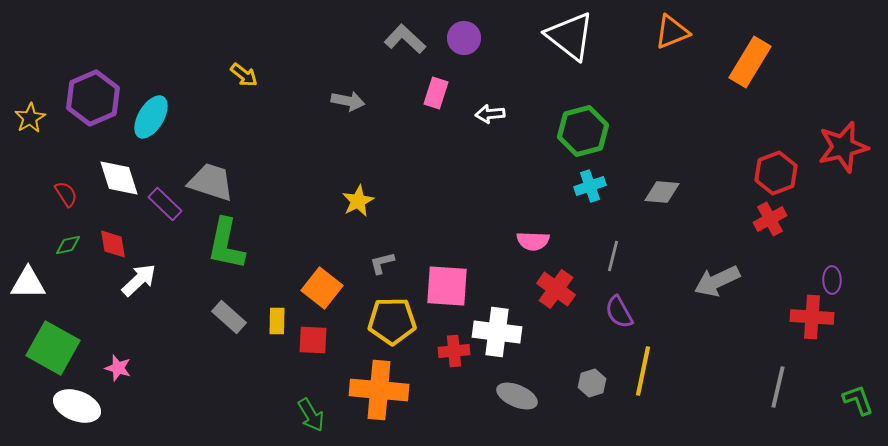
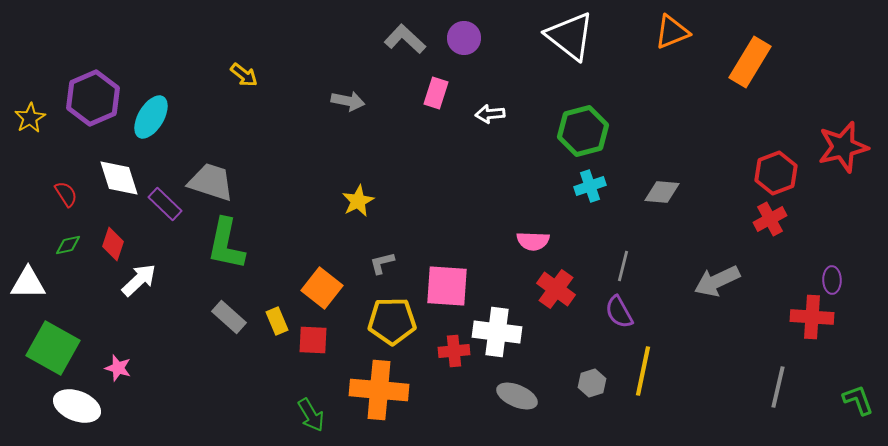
red diamond at (113, 244): rotated 28 degrees clockwise
gray line at (613, 256): moved 10 px right, 10 px down
yellow rectangle at (277, 321): rotated 24 degrees counterclockwise
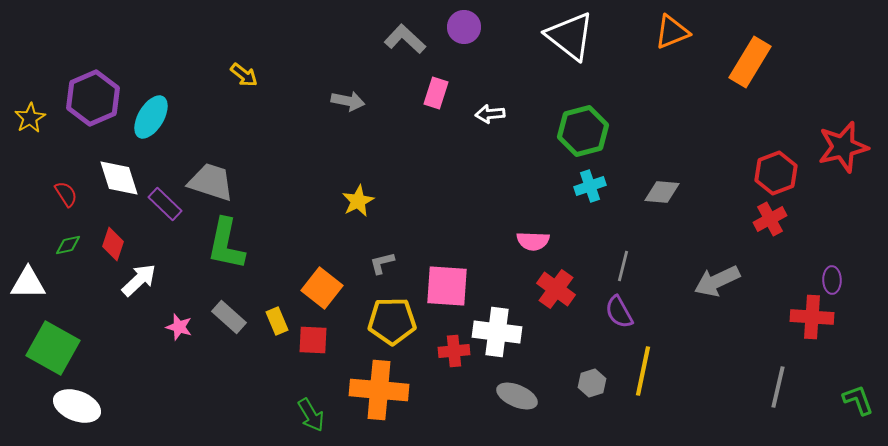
purple circle at (464, 38): moved 11 px up
pink star at (118, 368): moved 61 px right, 41 px up
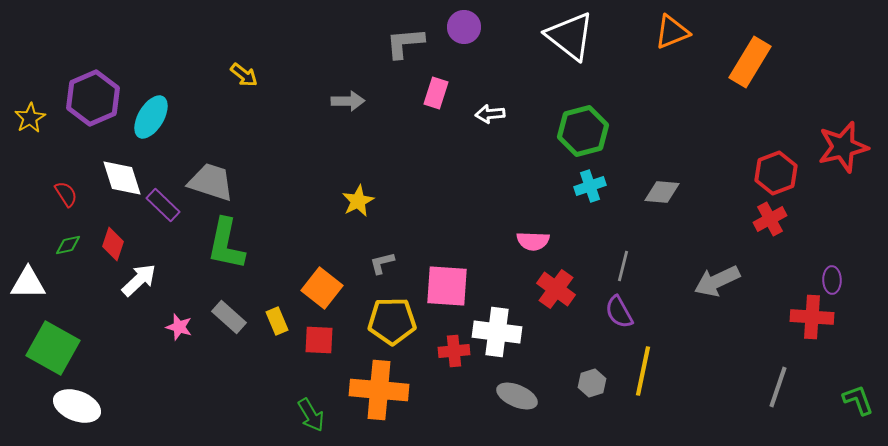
gray L-shape at (405, 39): moved 4 px down; rotated 48 degrees counterclockwise
gray arrow at (348, 101): rotated 12 degrees counterclockwise
white diamond at (119, 178): moved 3 px right
purple rectangle at (165, 204): moved 2 px left, 1 px down
red square at (313, 340): moved 6 px right
gray line at (778, 387): rotated 6 degrees clockwise
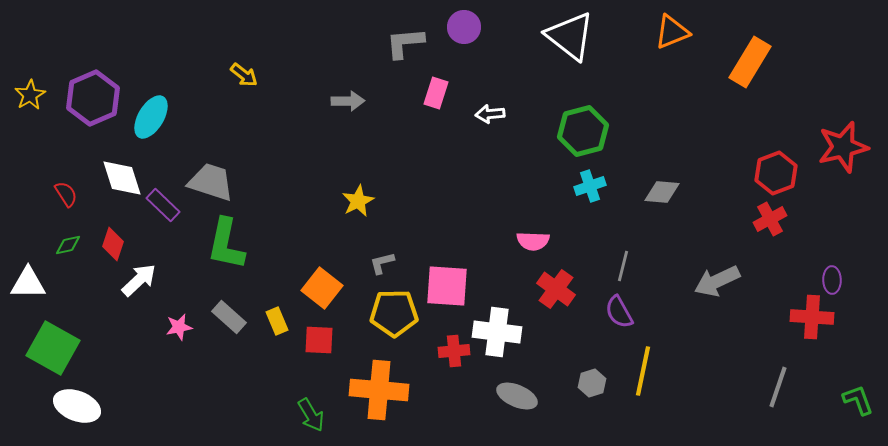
yellow star at (30, 118): moved 23 px up
yellow pentagon at (392, 321): moved 2 px right, 8 px up
pink star at (179, 327): rotated 28 degrees counterclockwise
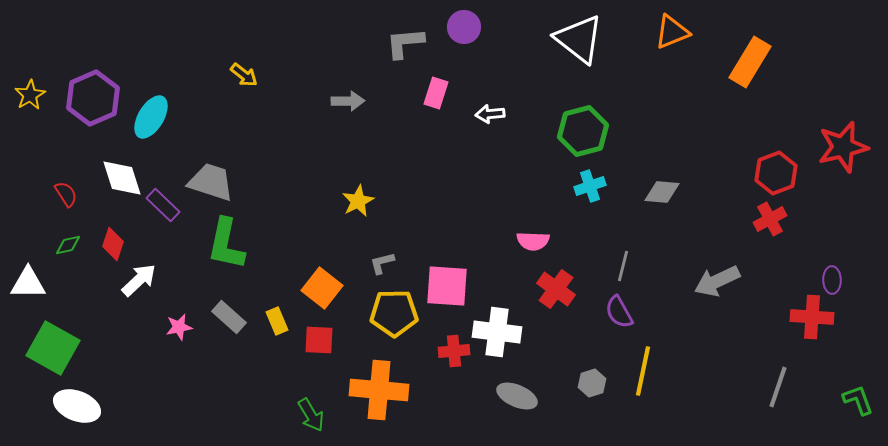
white triangle at (570, 36): moved 9 px right, 3 px down
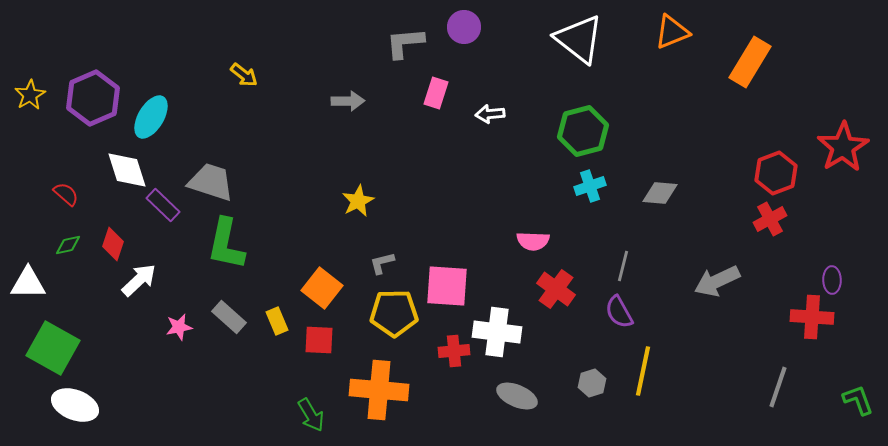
red star at (843, 147): rotated 18 degrees counterclockwise
white diamond at (122, 178): moved 5 px right, 8 px up
gray diamond at (662, 192): moved 2 px left, 1 px down
red semicircle at (66, 194): rotated 16 degrees counterclockwise
white ellipse at (77, 406): moved 2 px left, 1 px up
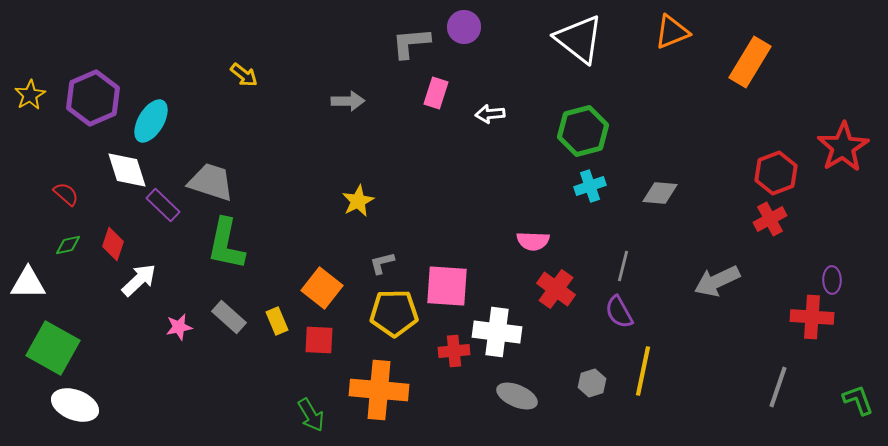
gray L-shape at (405, 43): moved 6 px right
cyan ellipse at (151, 117): moved 4 px down
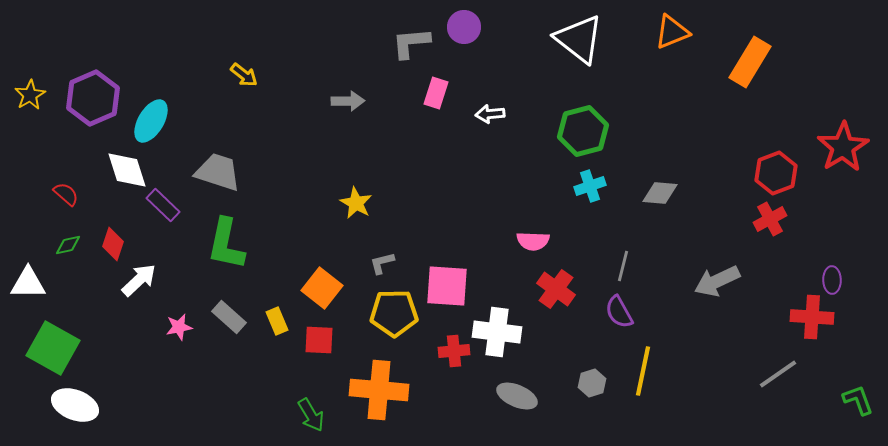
gray trapezoid at (211, 182): moved 7 px right, 10 px up
yellow star at (358, 201): moved 2 px left, 2 px down; rotated 16 degrees counterclockwise
gray line at (778, 387): moved 13 px up; rotated 36 degrees clockwise
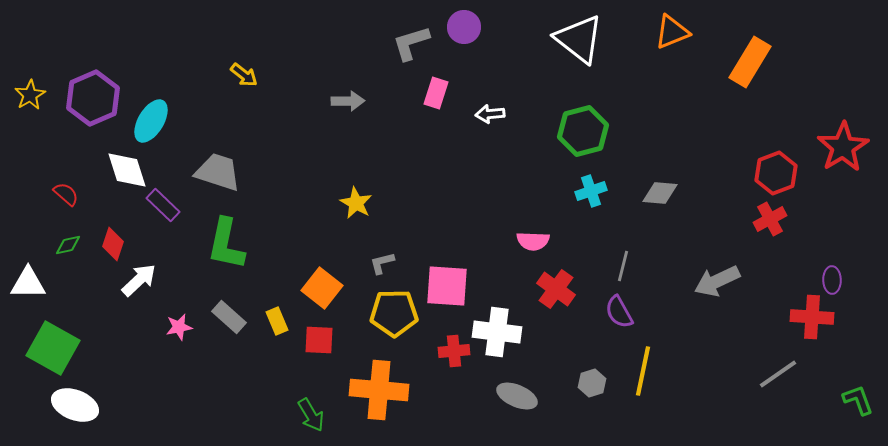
gray L-shape at (411, 43): rotated 12 degrees counterclockwise
cyan cross at (590, 186): moved 1 px right, 5 px down
